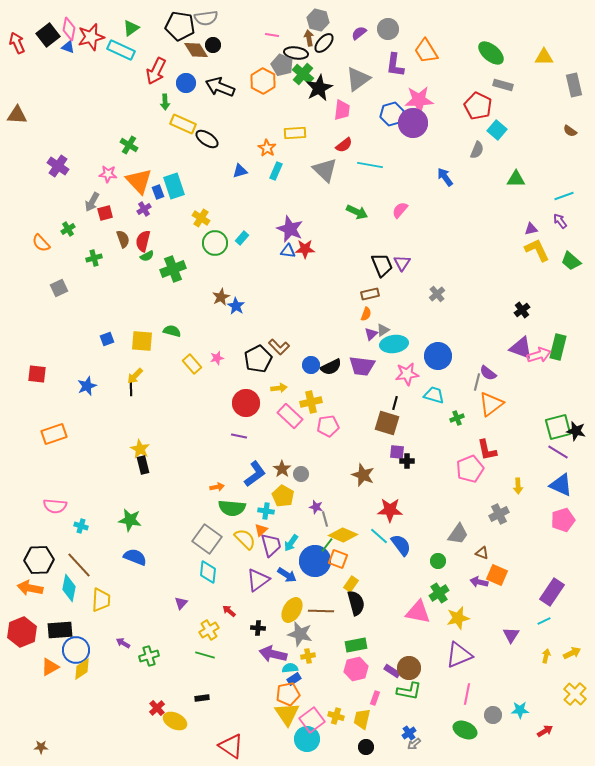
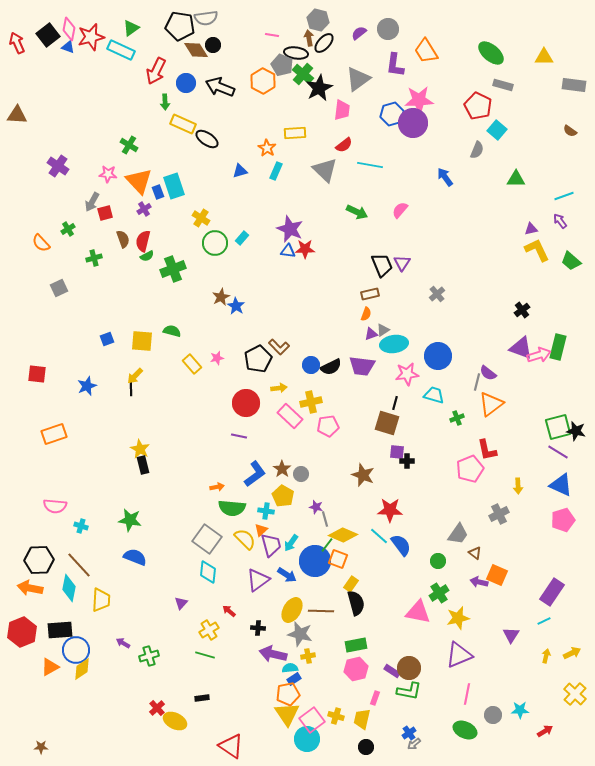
gray rectangle at (574, 85): rotated 70 degrees counterclockwise
purple triangle at (371, 334): rotated 24 degrees clockwise
brown triangle at (482, 553): moved 7 px left; rotated 16 degrees clockwise
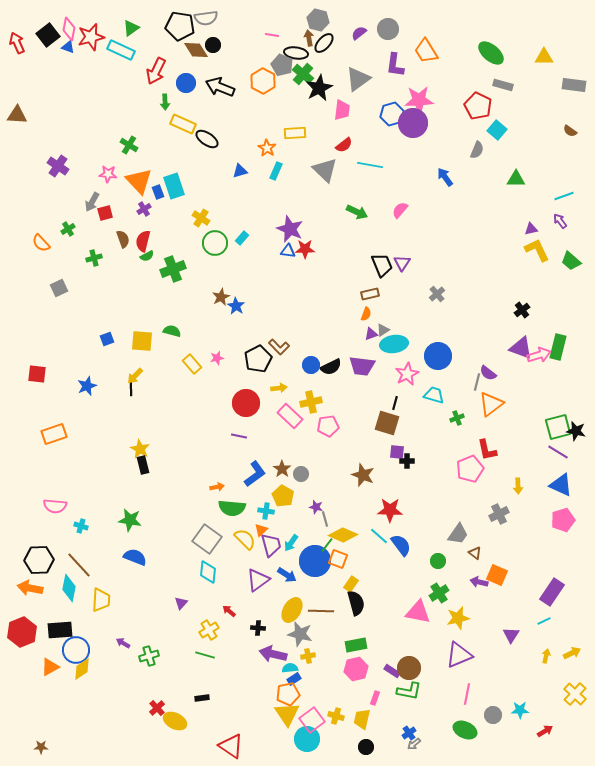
pink star at (407, 374): rotated 20 degrees counterclockwise
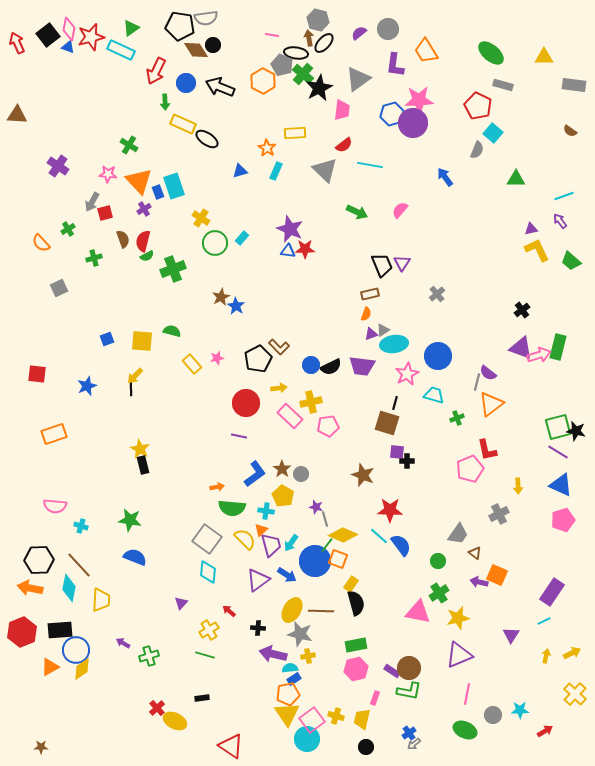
cyan square at (497, 130): moved 4 px left, 3 px down
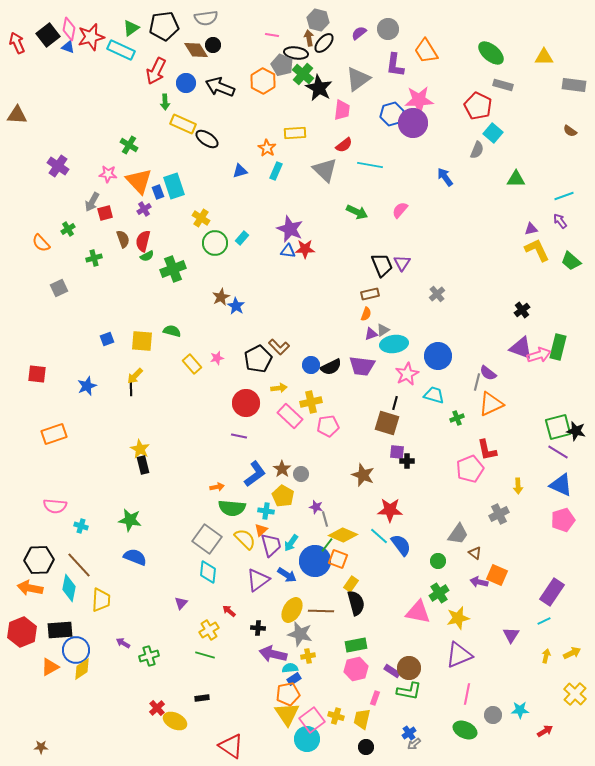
black pentagon at (180, 26): moved 16 px left; rotated 16 degrees counterclockwise
black star at (319, 88): rotated 16 degrees counterclockwise
orange triangle at (491, 404): rotated 12 degrees clockwise
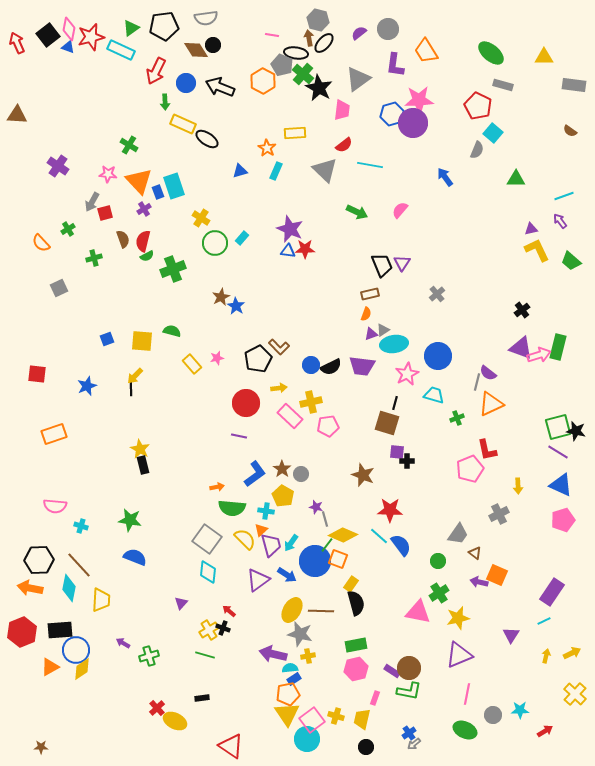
black cross at (258, 628): moved 35 px left; rotated 16 degrees clockwise
